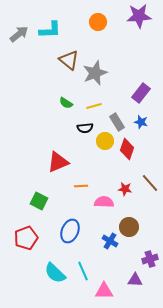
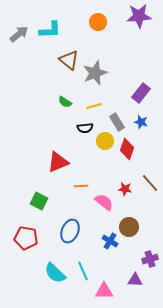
green semicircle: moved 1 px left, 1 px up
pink semicircle: rotated 36 degrees clockwise
red pentagon: rotated 30 degrees clockwise
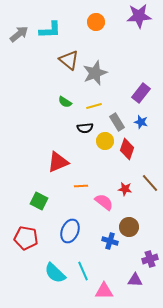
orange circle: moved 2 px left
blue cross: rotated 14 degrees counterclockwise
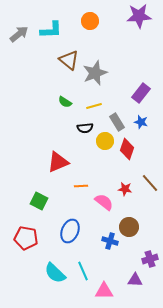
orange circle: moved 6 px left, 1 px up
cyan L-shape: moved 1 px right
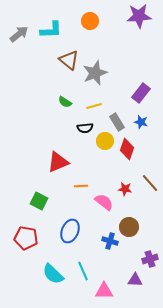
cyan semicircle: moved 2 px left, 1 px down
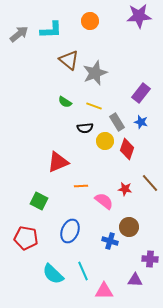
yellow line: rotated 35 degrees clockwise
pink semicircle: moved 1 px up
purple cross: rotated 21 degrees clockwise
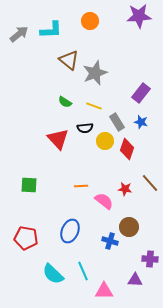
red triangle: moved 23 px up; rotated 50 degrees counterclockwise
green square: moved 10 px left, 16 px up; rotated 24 degrees counterclockwise
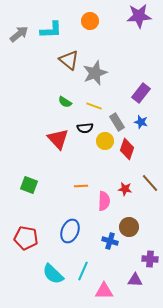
green square: rotated 18 degrees clockwise
pink semicircle: rotated 54 degrees clockwise
cyan line: rotated 48 degrees clockwise
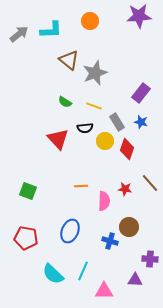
green square: moved 1 px left, 6 px down
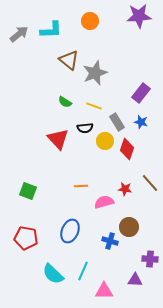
pink semicircle: moved 1 px down; rotated 108 degrees counterclockwise
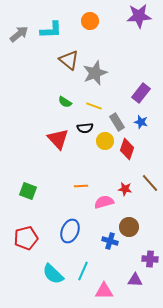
red pentagon: rotated 25 degrees counterclockwise
